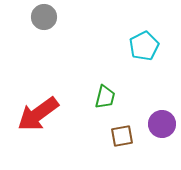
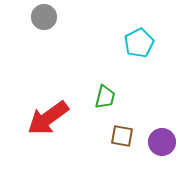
cyan pentagon: moved 5 px left, 3 px up
red arrow: moved 10 px right, 4 px down
purple circle: moved 18 px down
brown square: rotated 20 degrees clockwise
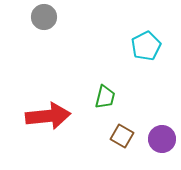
cyan pentagon: moved 7 px right, 3 px down
red arrow: moved 2 px up; rotated 150 degrees counterclockwise
brown square: rotated 20 degrees clockwise
purple circle: moved 3 px up
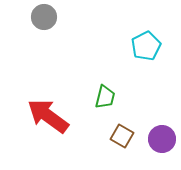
red arrow: rotated 138 degrees counterclockwise
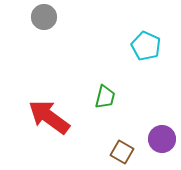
cyan pentagon: rotated 20 degrees counterclockwise
red arrow: moved 1 px right, 1 px down
brown square: moved 16 px down
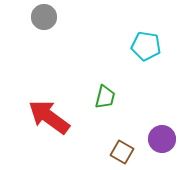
cyan pentagon: rotated 16 degrees counterclockwise
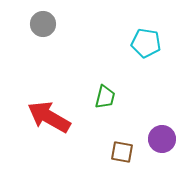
gray circle: moved 1 px left, 7 px down
cyan pentagon: moved 3 px up
red arrow: rotated 6 degrees counterclockwise
brown square: rotated 20 degrees counterclockwise
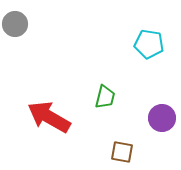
gray circle: moved 28 px left
cyan pentagon: moved 3 px right, 1 px down
purple circle: moved 21 px up
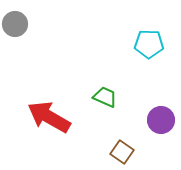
cyan pentagon: rotated 8 degrees counterclockwise
green trapezoid: rotated 80 degrees counterclockwise
purple circle: moved 1 px left, 2 px down
brown square: rotated 25 degrees clockwise
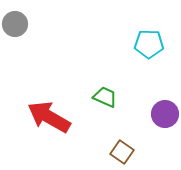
purple circle: moved 4 px right, 6 px up
